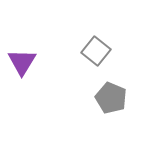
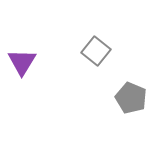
gray pentagon: moved 20 px right
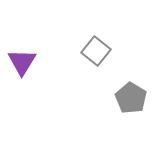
gray pentagon: rotated 8 degrees clockwise
